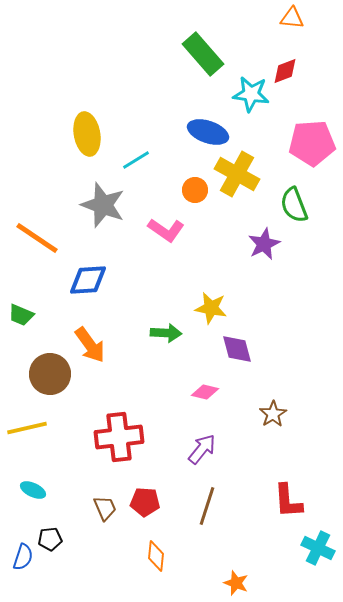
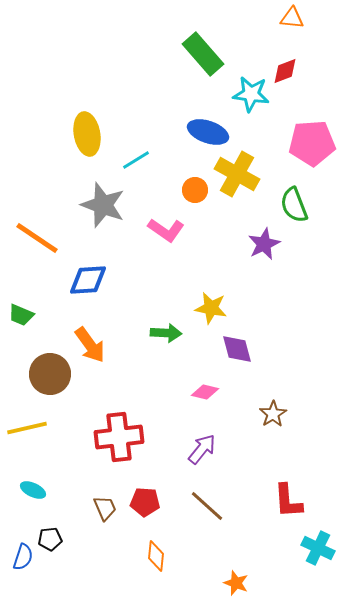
brown line: rotated 66 degrees counterclockwise
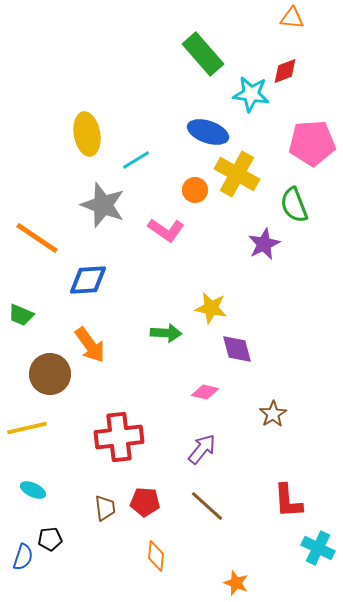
brown trapezoid: rotated 16 degrees clockwise
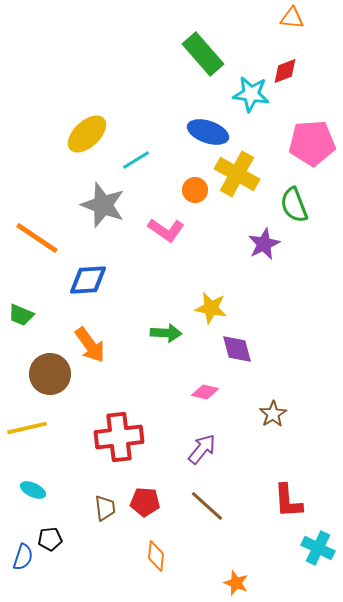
yellow ellipse: rotated 57 degrees clockwise
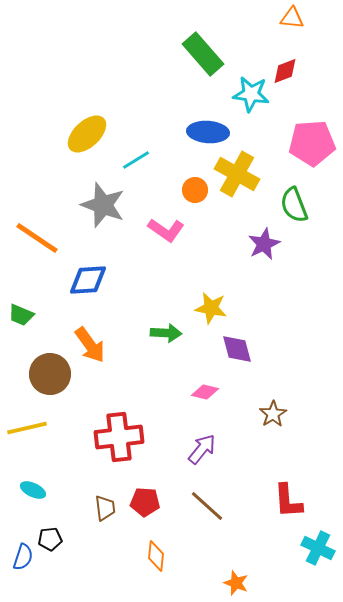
blue ellipse: rotated 15 degrees counterclockwise
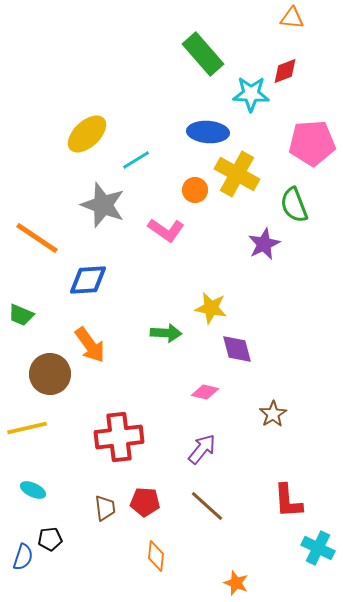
cyan star: rotated 6 degrees counterclockwise
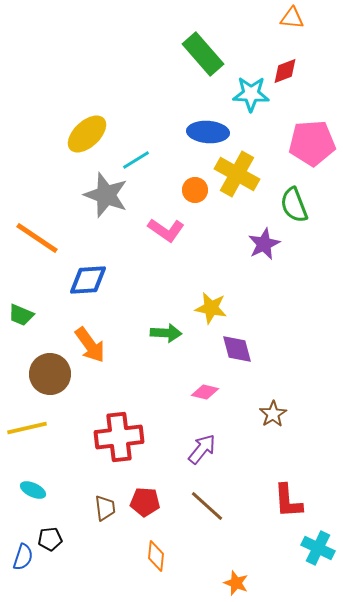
gray star: moved 3 px right, 10 px up
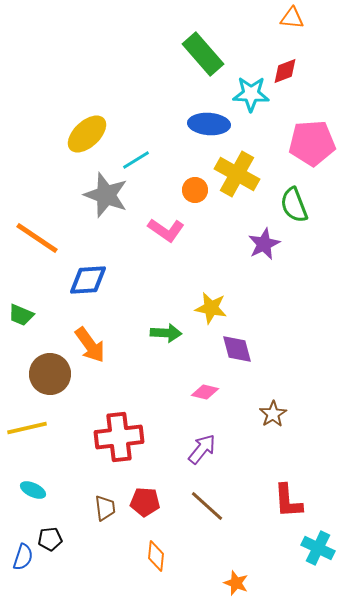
blue ellipse: moved 1 px right, 8 px up
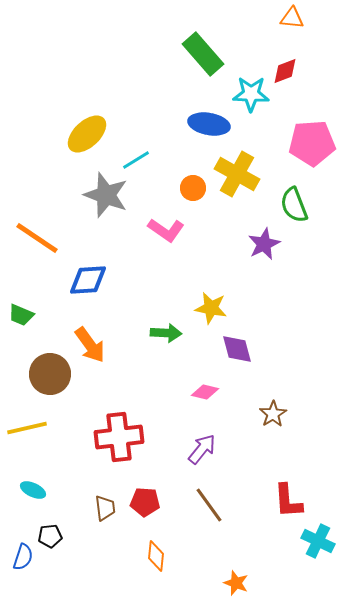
blue ellipse: rotated 6 degrees clockwise
orange circle: moved 2 px left, 2 px up
brown line: moved 2 px right, 1 px up; rotated 12 degrees clockwise
black pentagon: moved 3 px up
cyan cross: moved 7 px up
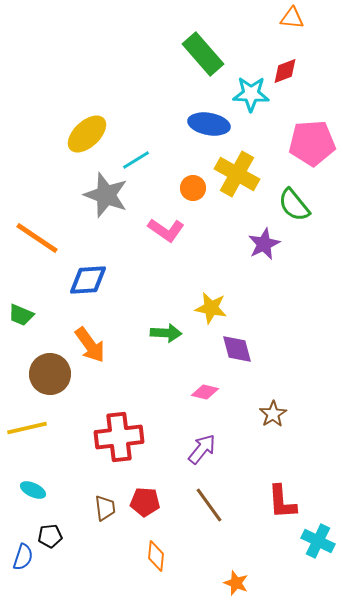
green semicircle: rotated 18 degrees counterclockwise
red L-shape: moved 6 px left, 1 px down
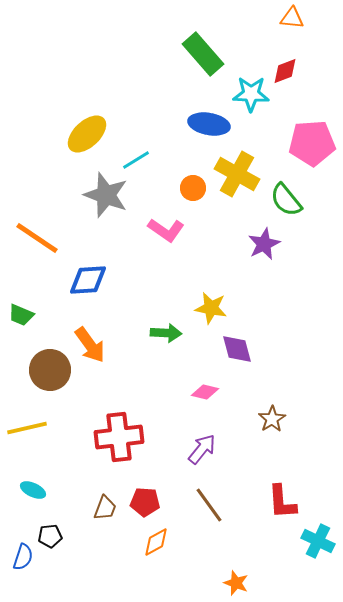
green semicircle: moved 8 px left, 5 px up
brown circle: moved 4 px up
brown star: moved 1 px left, 5 px down
brown trapezoid: rotated 28 degrees clockwise
orange diamond: moved 14 px up; rotated 56 degrees clockwise
